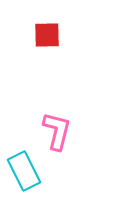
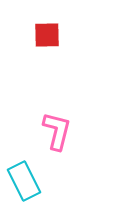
cyan rectangle: moved 10 px down
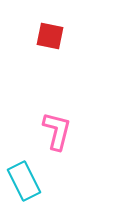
red square: moved 3 px right, 1 px down; rotated 12 degrees clockwise
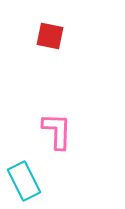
pink L-shape: rotated 12 degrees counterclockwise
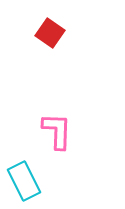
red square: moved 3 px up; rotated 24 degrees clockwise
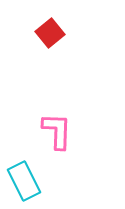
red square: rotated 16 degrees clockwise
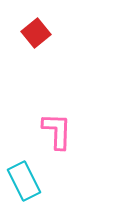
red square: moved 14 px left
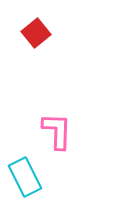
cyan rectangle: moved 1 px right, 4 px up
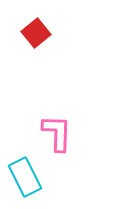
pink L-shape: moved 2 px down
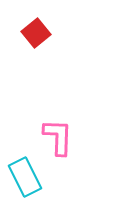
pink L-shape: moved 1 px right, 4 px down
